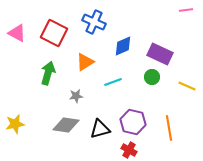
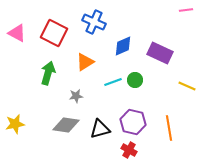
purple rectangle: moved 1 px up
green circle: moved 17 px left, 3 px down
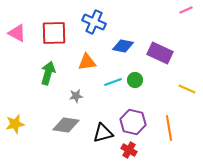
pink line: rotated 16 degrees counterclockwise
red square: rotated 28 degrees counterclockwise
blue diamond: rotated 35 degrees clockwise
orange triangle: moved 2 px right; rotated 24 degrees clockwise
yellow line: moved 3 px down
black triangle: moved 3 px right, 4 px down
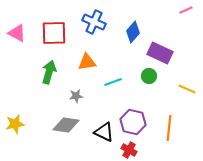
blue diamond: moved 10 px right, 14 px up; rotated 60 degrees counterclockwise
green arrow: moved 1 px right, 1 px up
green circle: moved 14 px right, 4 px up
orange line: rotated 15 degrees clockwise
black triangle: moved 1 px right, 1 px up; rotated 40 degrees clockwise
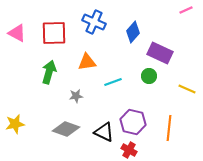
gray diamond: moved 4 px down; rotated 12 degrees clockwise
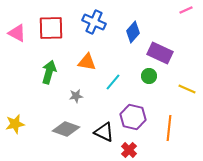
red square: moved 3 px left, 5 px up
orange triangle: rotated 18 degrees clockwise
cyan line: rotated 30 degrees counterclockwise
purple hexagon: moved 5 px up
red cross: rotated 14 degrees clockwise
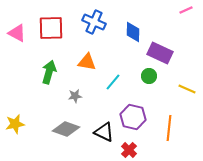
blue diamond: rotated 40 degrees counterclockwise
gray star: moved 1 px left
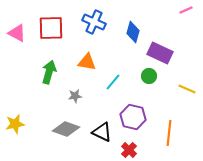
blue diamond: rotated 15 degrees clockwise
orange line: moved 5 px down
black triangle: moved 2 px left
